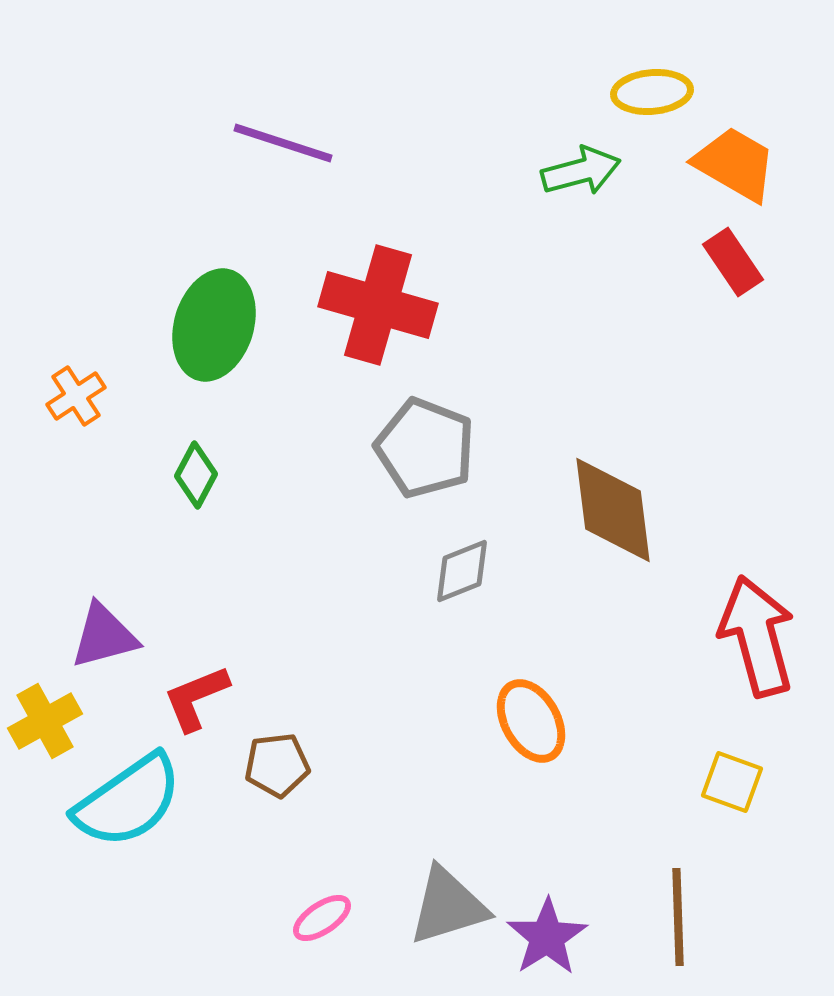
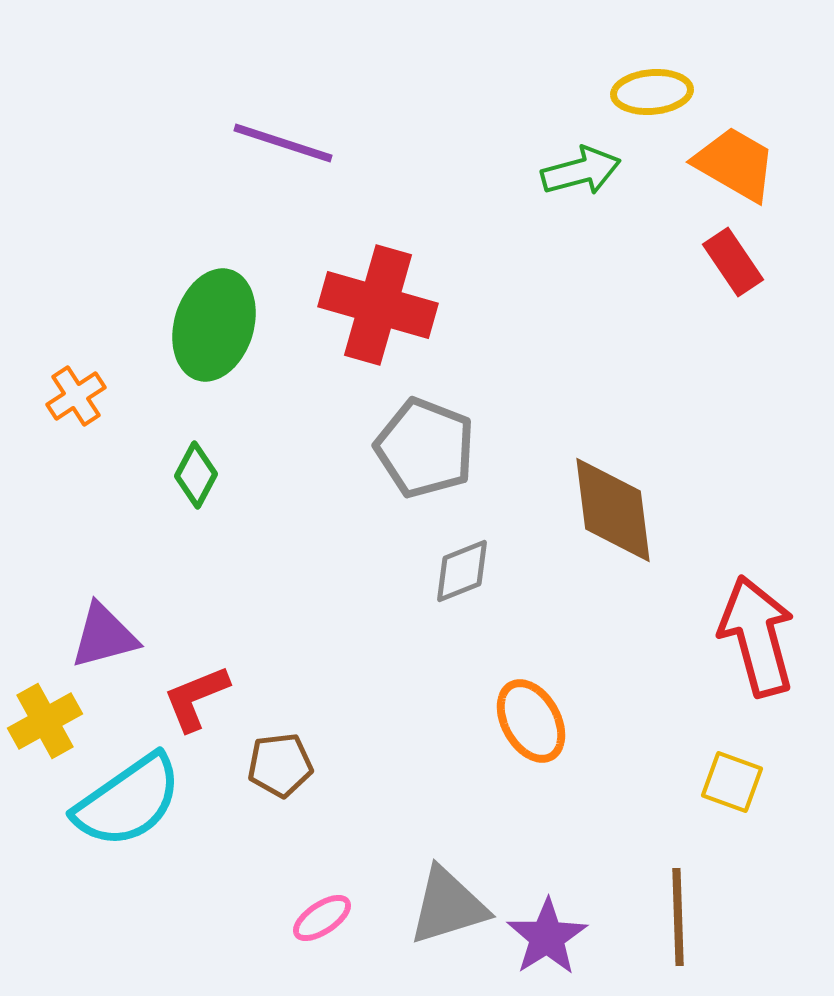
brown pentagon: moved 3 px right
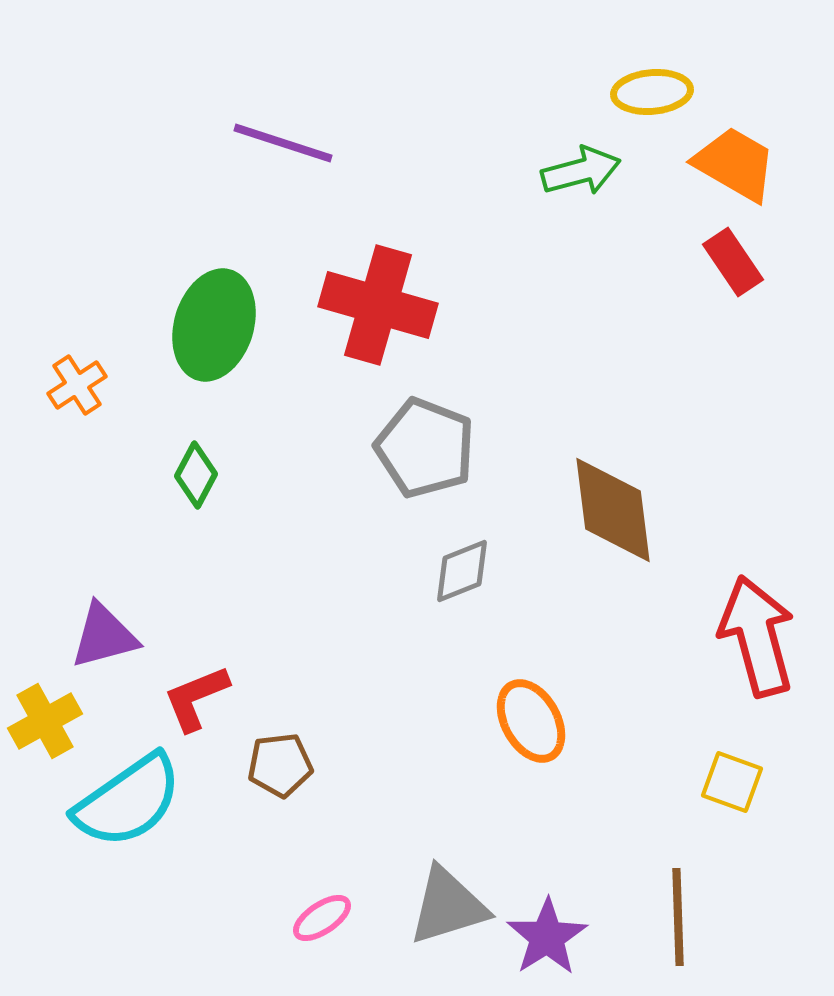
orange cross: moved 1 px right, 11 px up
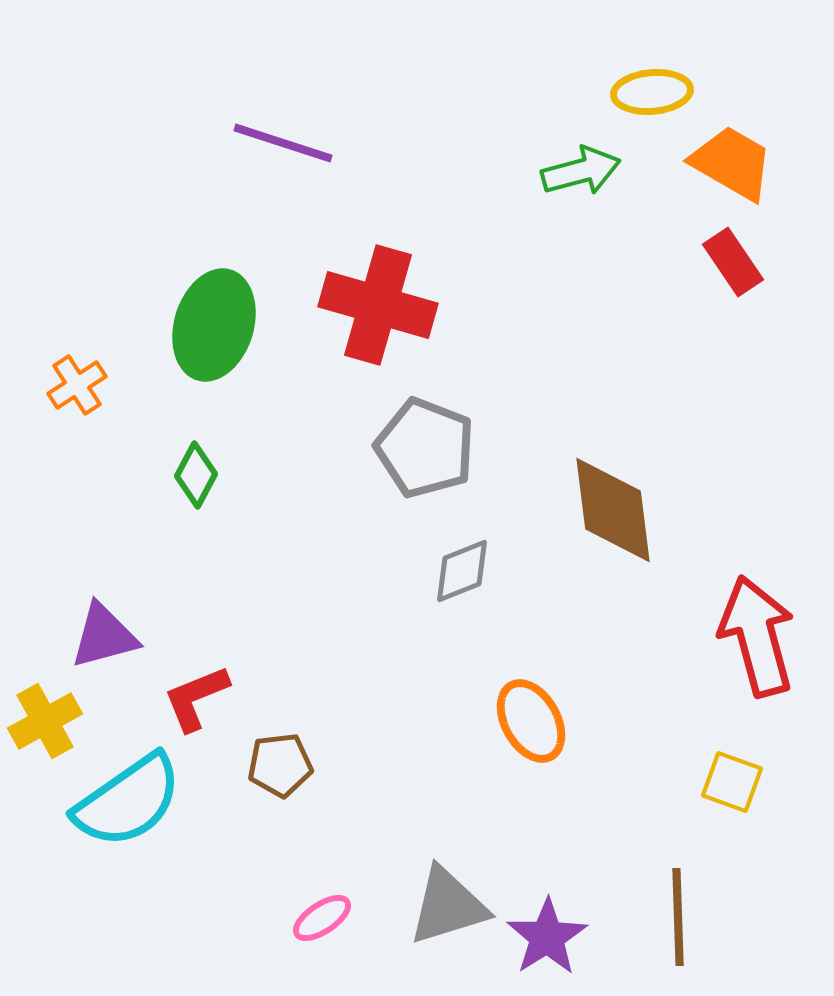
orange trapezoid: moved 3 px left, 1 px up
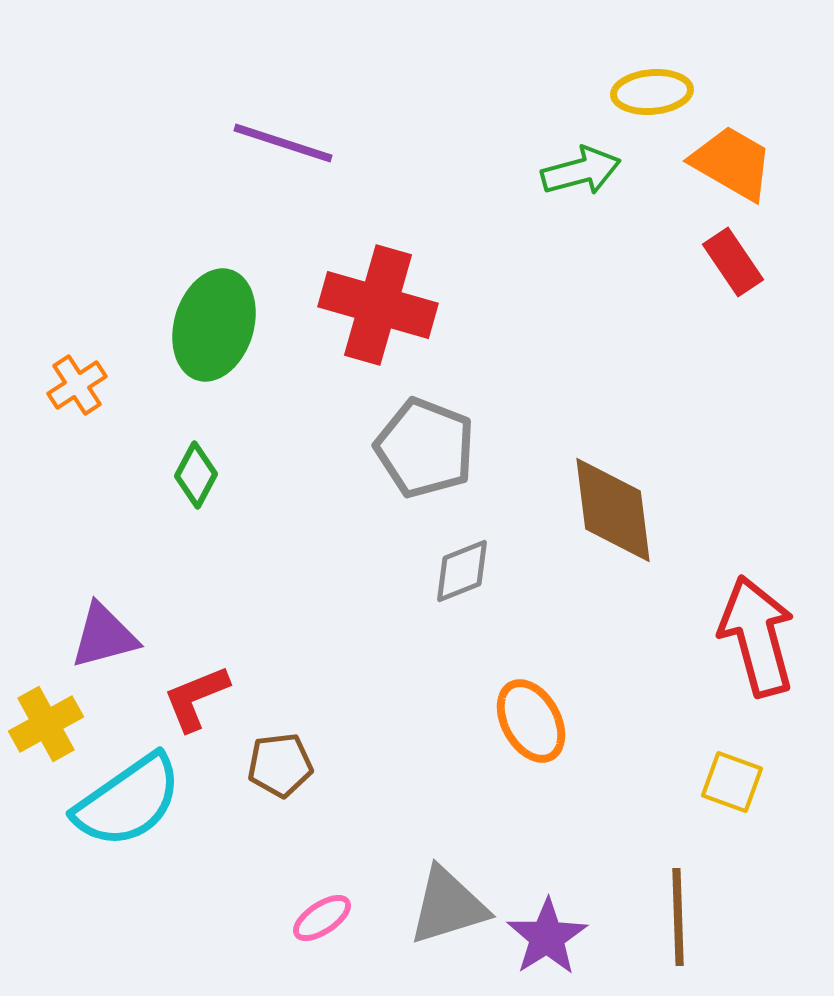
yellow cross: moved 1 px right, 3 px down
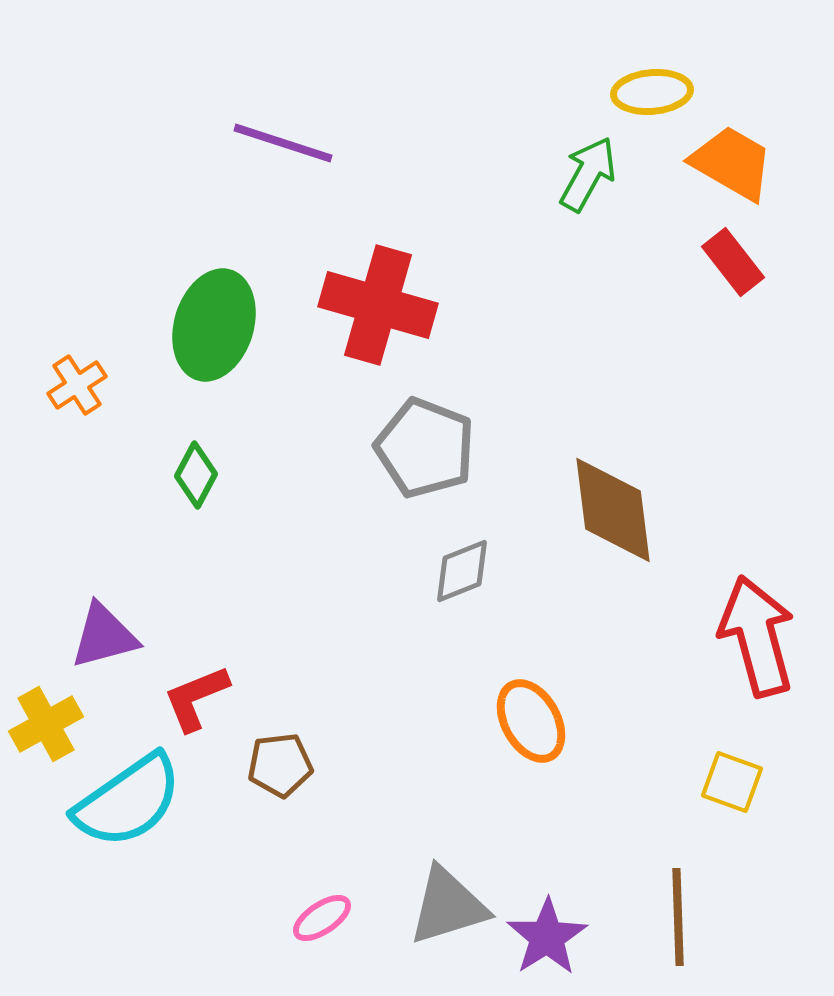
green arrow: moved 7 px right, 3 px down; rotated 46 degrees counterclockwise
red rectangle: rotated 4 degrees counterclockwise
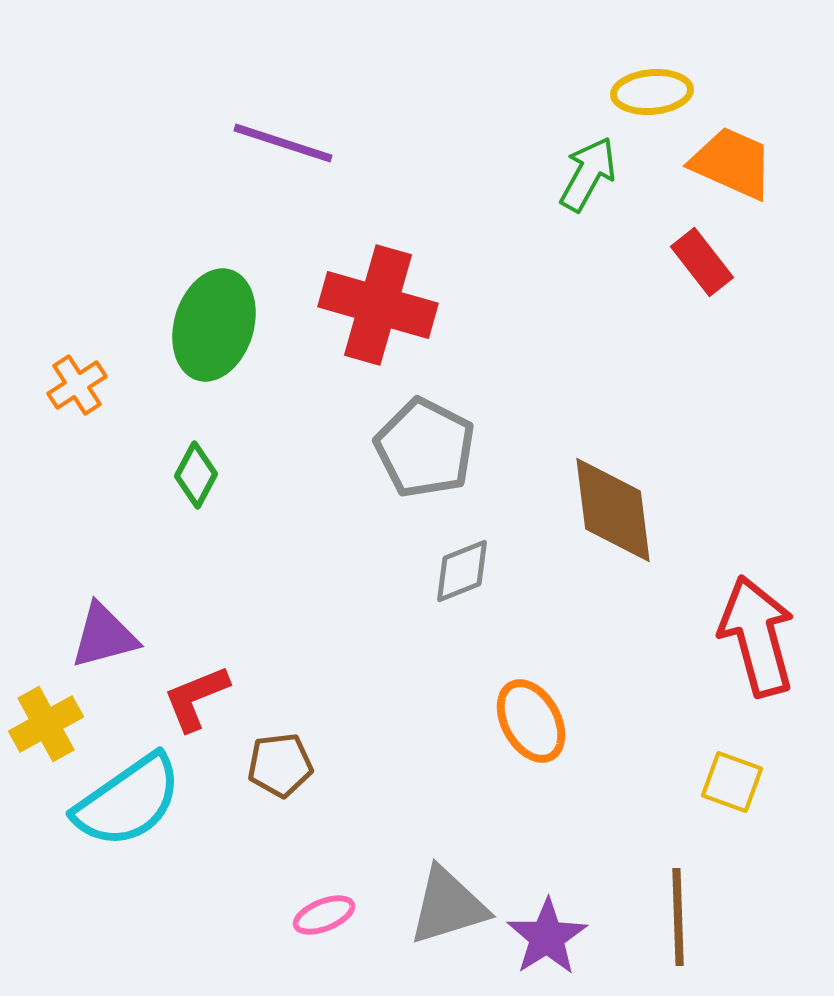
orange trapezoid: rotated 6 degrees counterclockwise
red rectangle: moved 31 px left
gray pentagon: rotated 6 degrees clockwise
pink ellipse: moved 2 px right, 3 px up; rotated 12 degrees clockwise
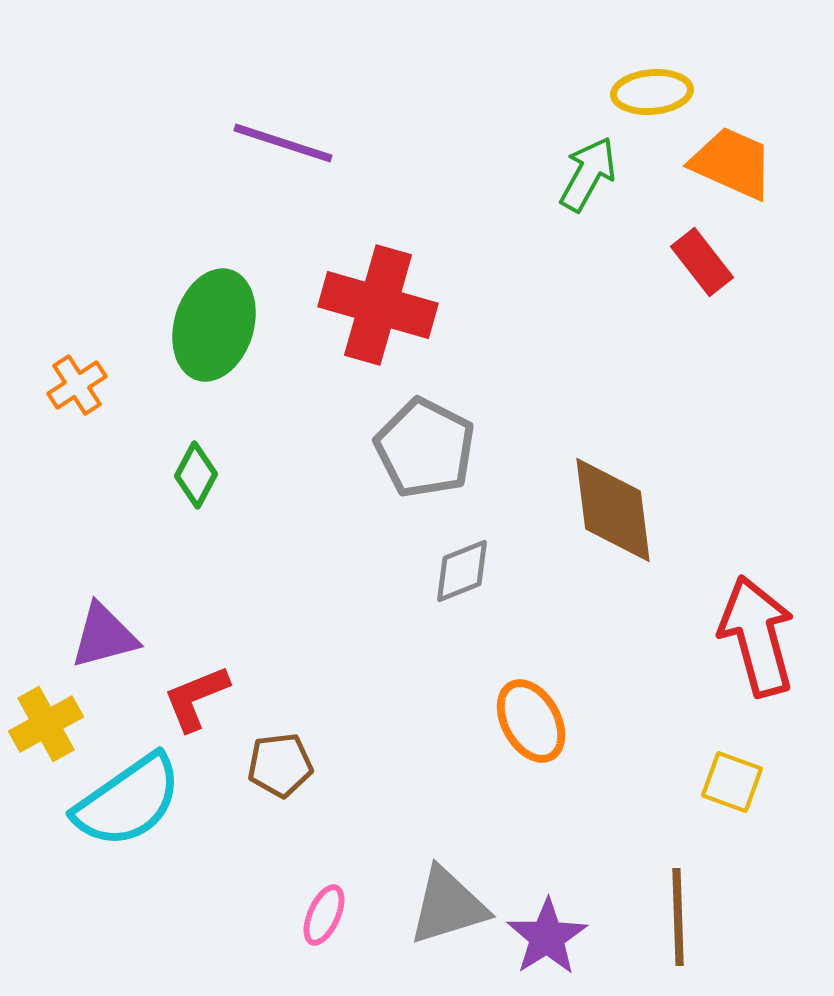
pink ellipse: rotated 44 degrees counterclockwise
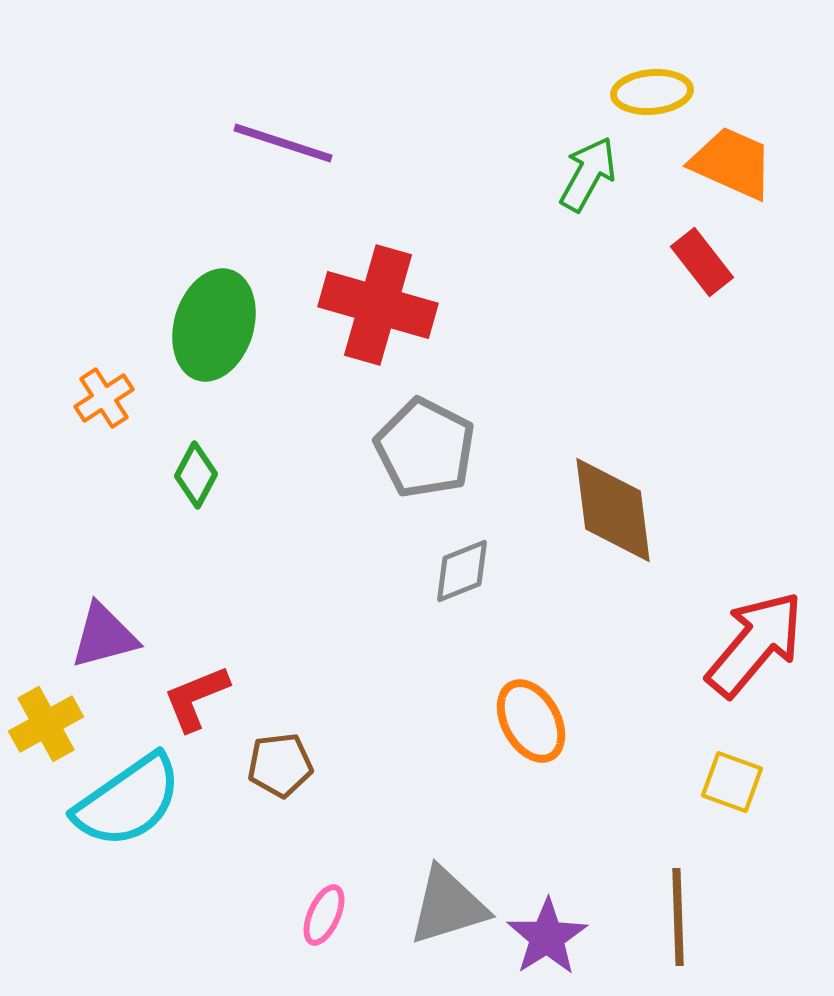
orange cross: moved 27 px right, 13 px down
red arrow: moved 2 px left, 8 px down; rotated 55 degrees clockwise
